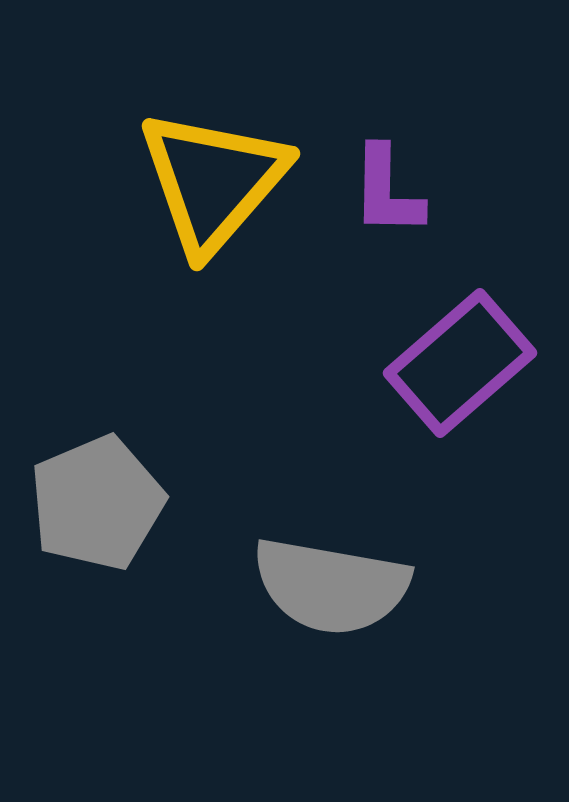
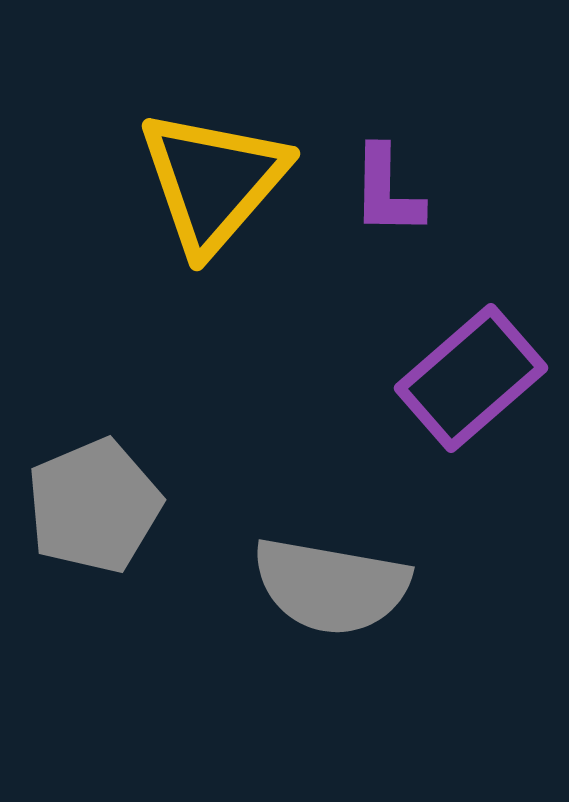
purple rectangle: moved 11 px right, 15 px down
gray pentagon: moved 3 px left, 3 px down
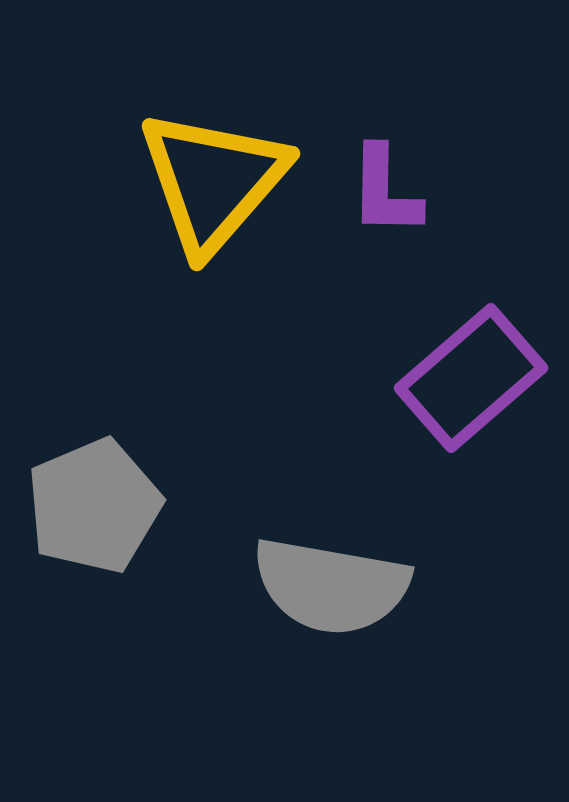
purple L-shape: moved 2 px left
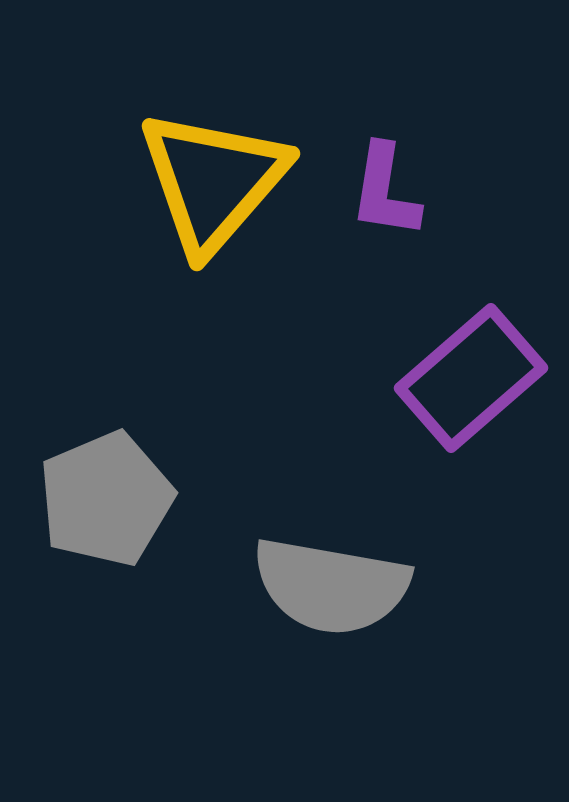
purple L-shape: rotated 8 degrees clockwise
gray pentagon: moved 12 px right, 7 px up
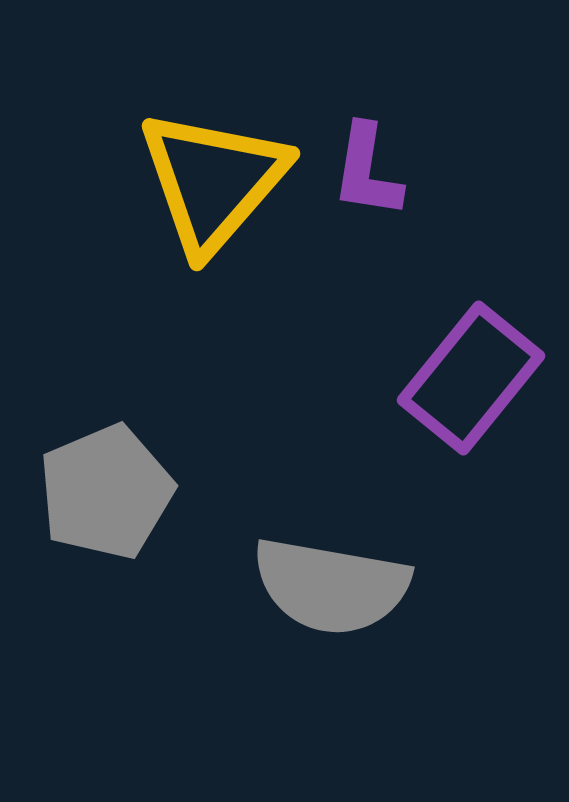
purple L-shape: moved 18 px left, 20 px up
purple rectangle: rotated 10 degrees counterclockwise
gray pentagon: moved 7 px up
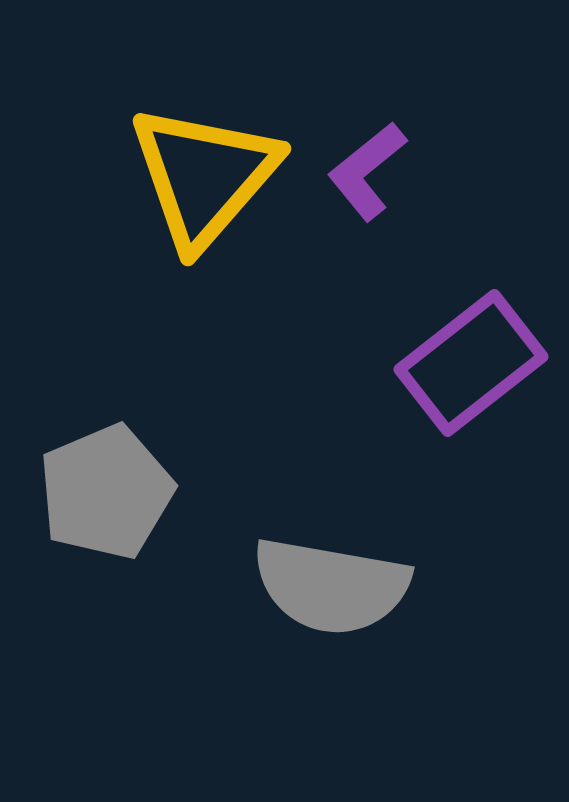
purple L-shape: rotated 42 degrees clockwise
yellow triangle: moved 9 px left, 5 px up
purple rectangle: moved 15 px up; rotated 13 degrees clockwise
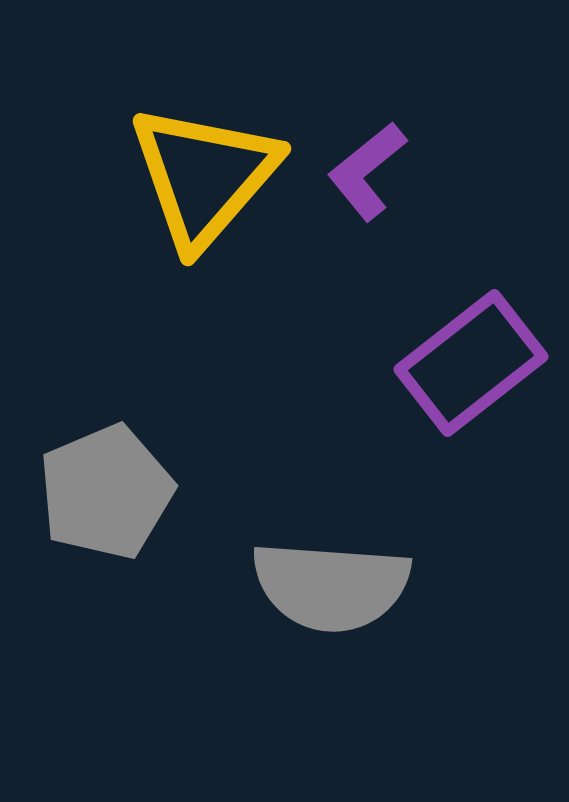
gray semicircle: rotated 6 degrees counterclockwise
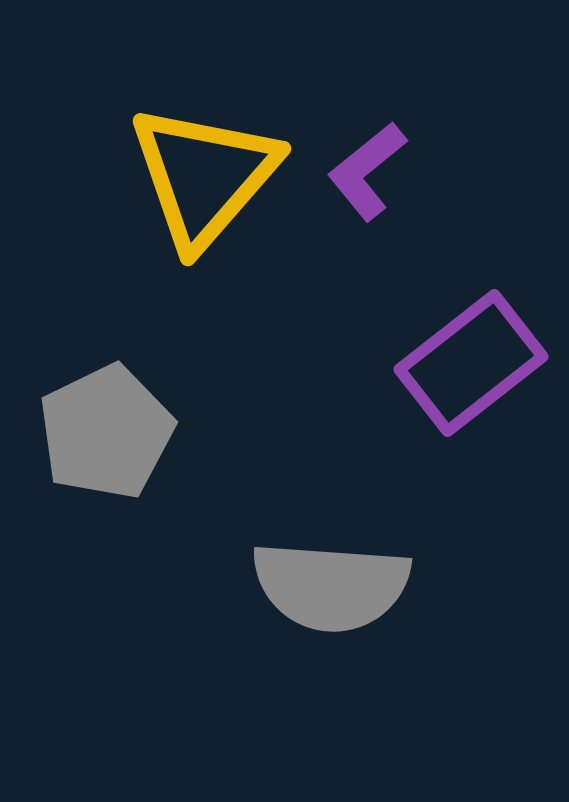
gray pentagon: moved 60 px up; rotated 3 degrees counterclockwise
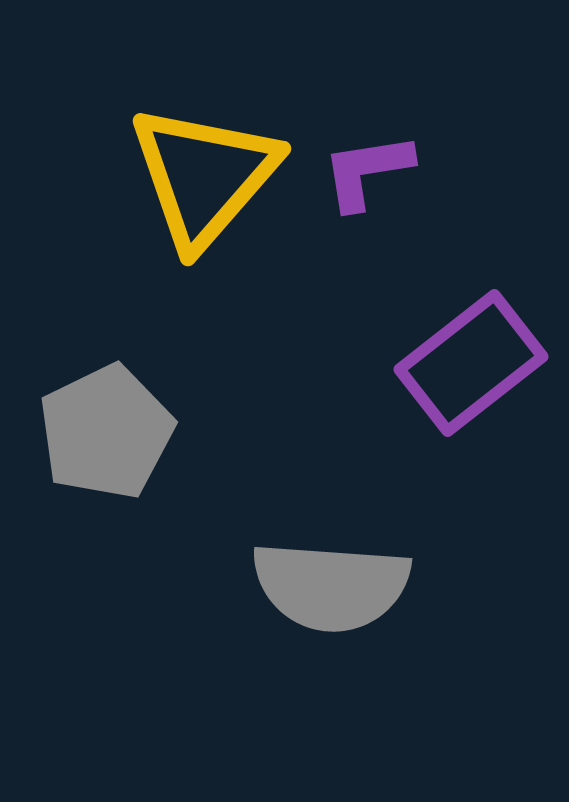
purple L-shape: rotated 30 degrees clockwise
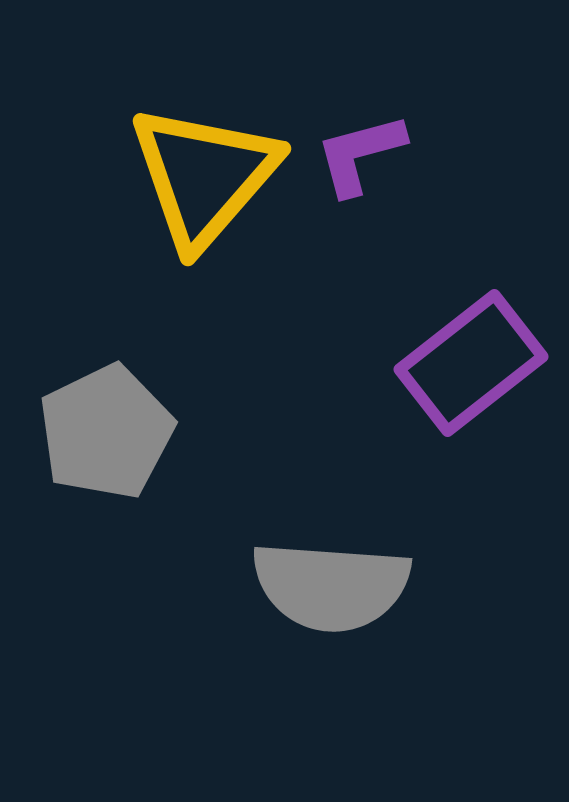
purple L-shape: moved 7 px left, 17 px up; rotated 6 degrees counterclockwise
